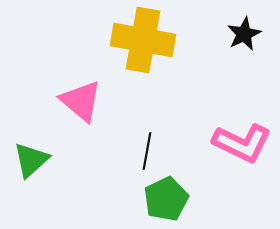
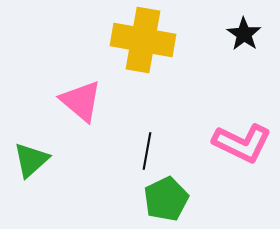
black star: rotated 12 degrees counterclockwise
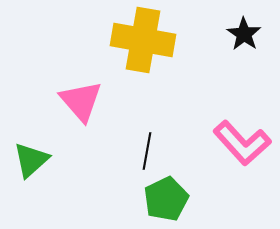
pink triangle: rotated 9 degrees clockwise
pink L-shape: rotated 22 degrees clockwise
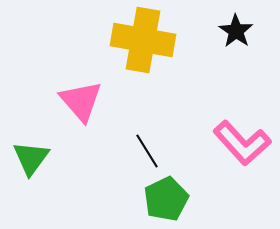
black star: moved 8 px left, 3 px up
black line: rotated 42 degrees counterclockwise
green triangle: moved 2 px up; rotated 12 degrees counterclockwise
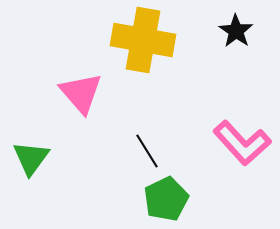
pink triangle: moved 8 px up
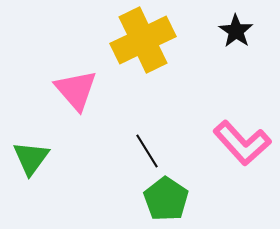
yellow cross: rotated 36 degrees counterclockwise
pink triangle: moved 5 px left, 3 px up
green pentagon: rotated 12 degrees counterclockwise
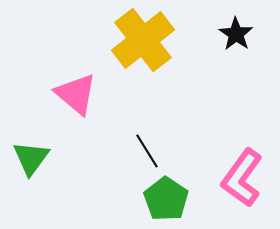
black star: moved 3 px down
yellow cross: rotated 12 degrees counterclockwise
pink triangle: moved 4 px down; rotated 9 degrees counterclockwise
pink L-shape: moved 35 px down; rotated 78 degrees clockwise
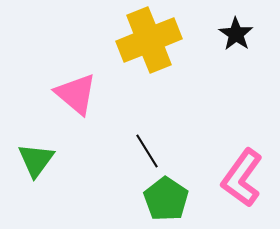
yellow cross: moved 6 px right; rotated 16 degrees clockwise
green triangle: moved 5 px right, 2 px down
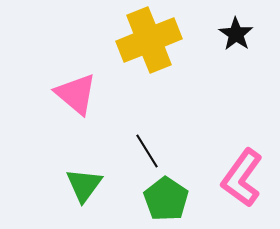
green triangle: moved 48 px right, 25 px down
